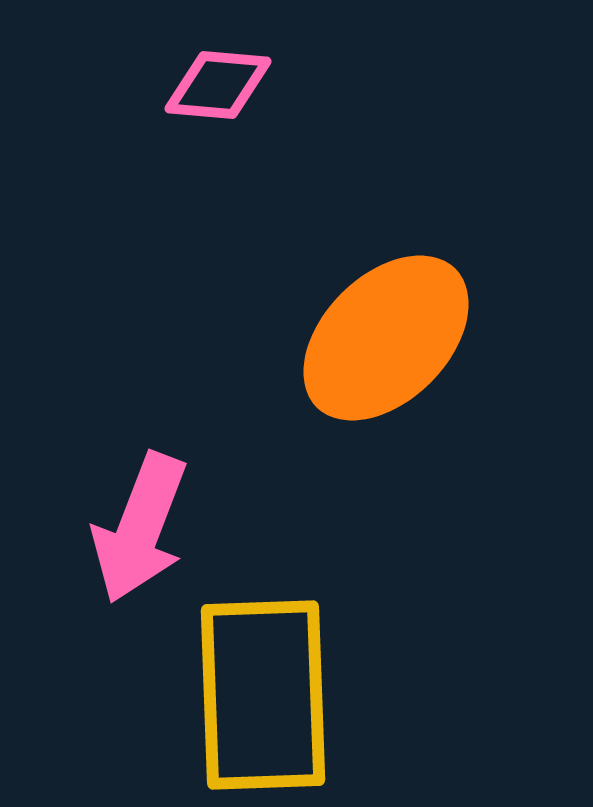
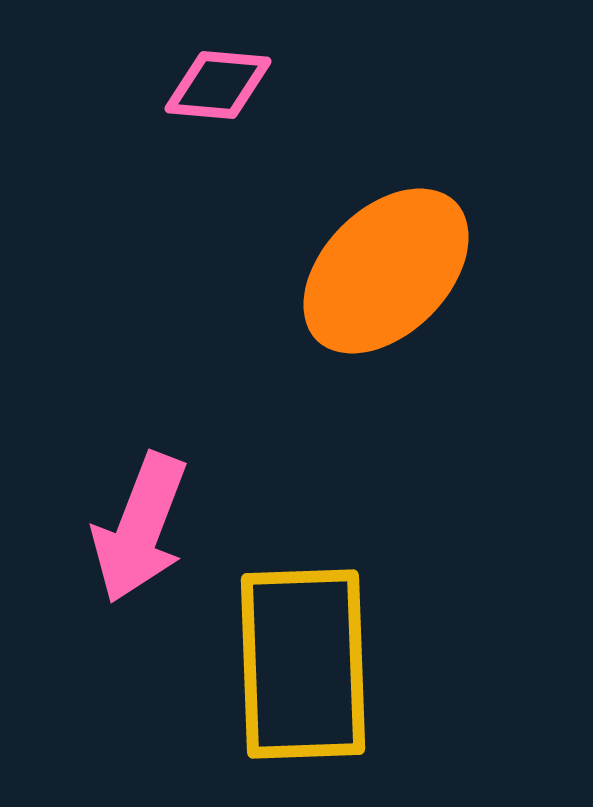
orange ellipse: moved 67 px up
yellow rectangle: moved 40 px right, 31 px up
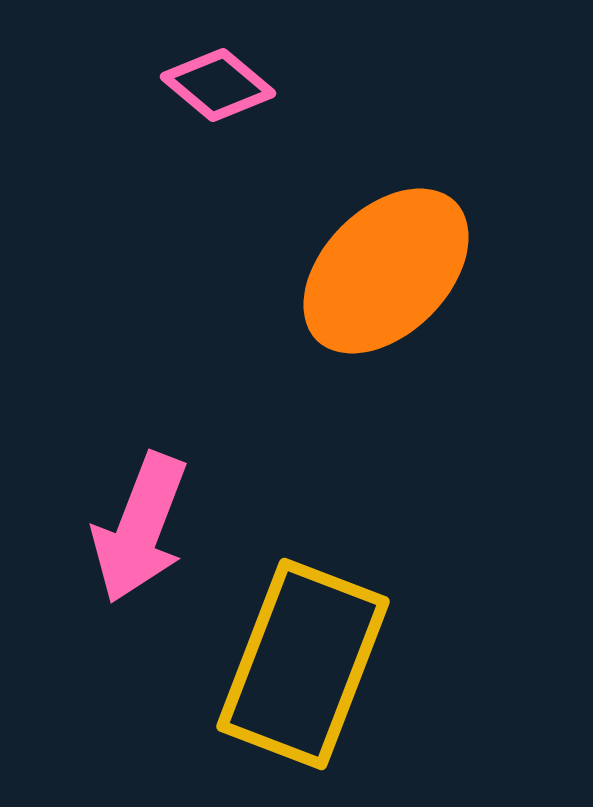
pink diamond: rotated 35 degrees clockwise
yellow rectangle: rotated 23 degrees clockwise
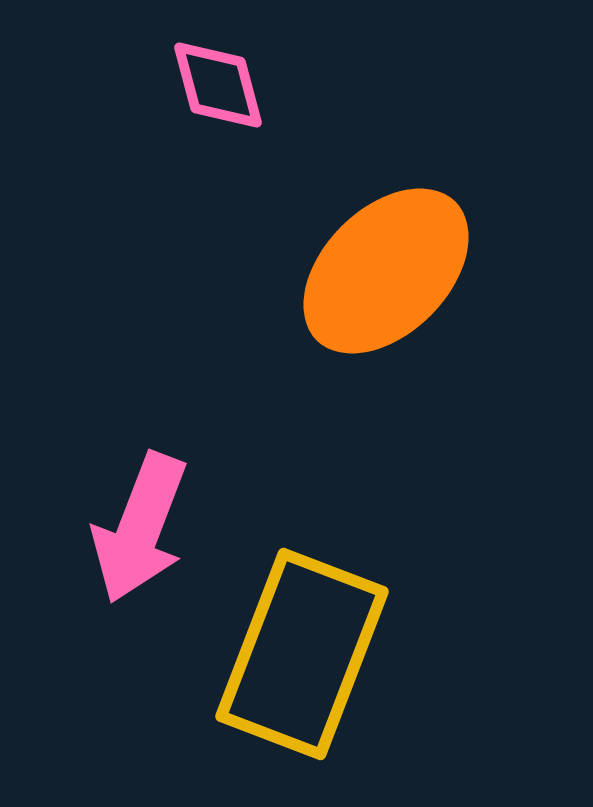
pink diamond: rotated 35 degrees clockwise
yellow rectangle: moved 1 px left, 10 px up
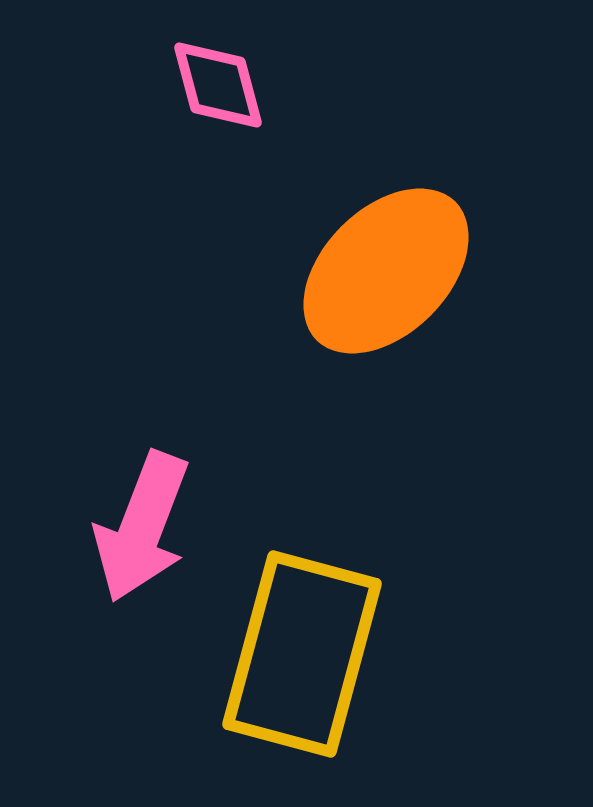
pink arrow: moved 2 px right, 1 px up
yellow rectangle: rotated 6 degrees counterclockwise
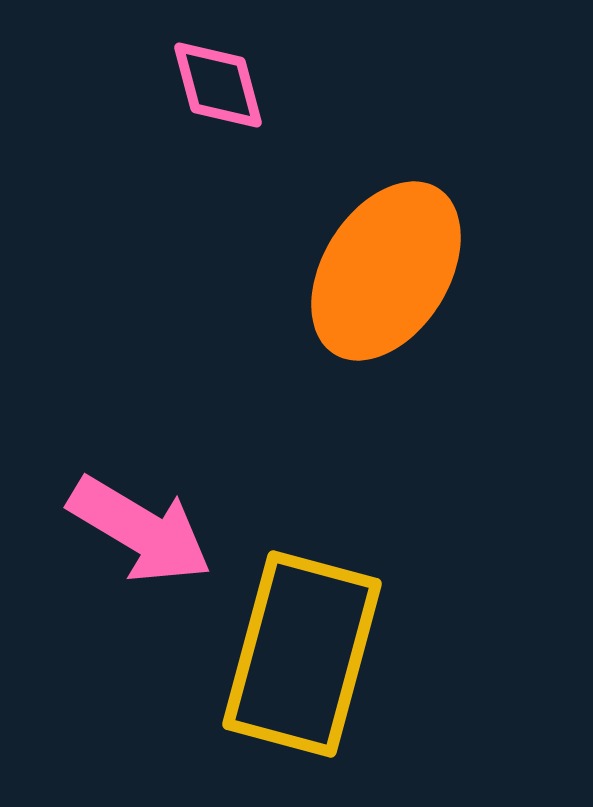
orange ellipse: rotated 13 degrees counterclockwise
pink arrow: moved 2 px left, 3 px down; rotated 80 degrees counterclockwise
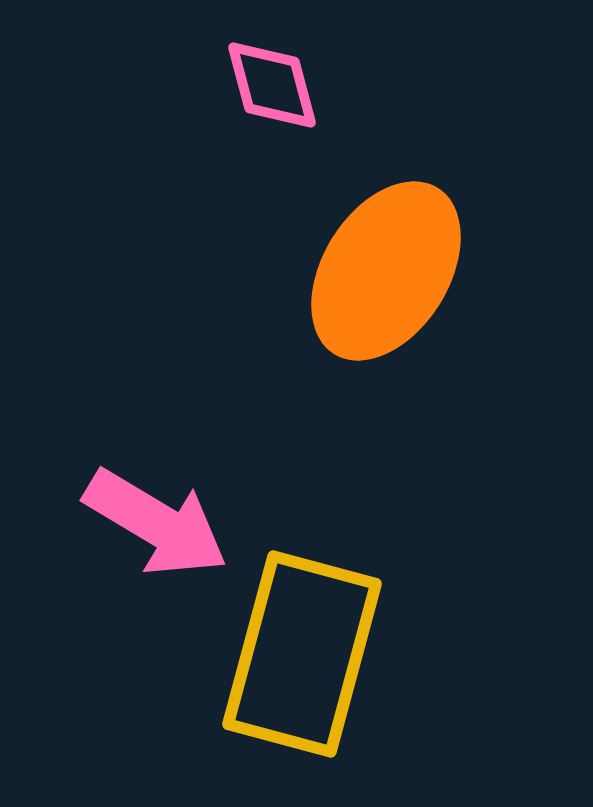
pink diamond: moved 54 px right
pink arrow: moved 16 px right, 7 px up
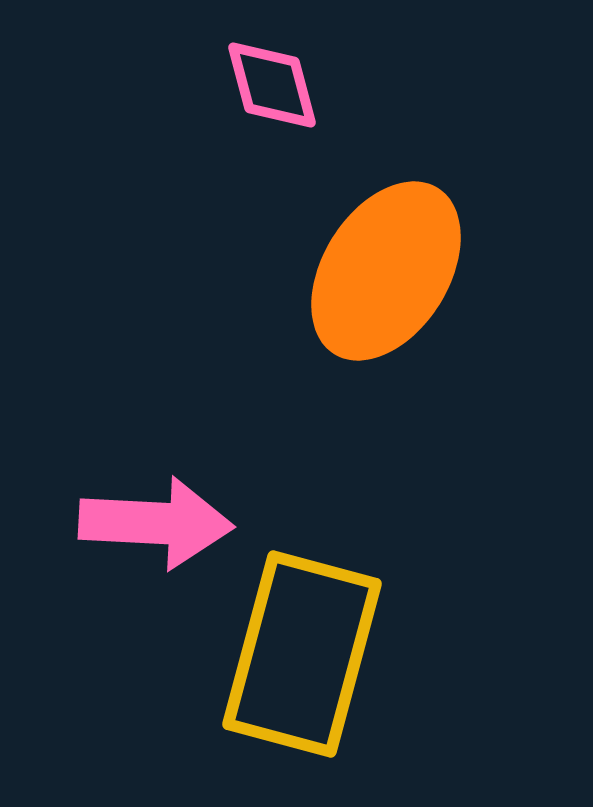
pink arrow: rotated 28 degrees counterclockwise
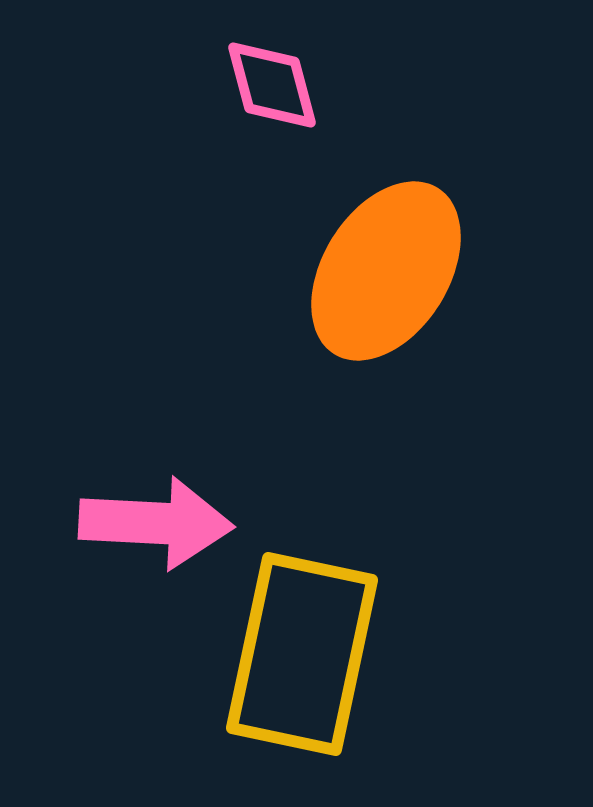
yellow rectangle: rotated 3 degrees counterclockwise
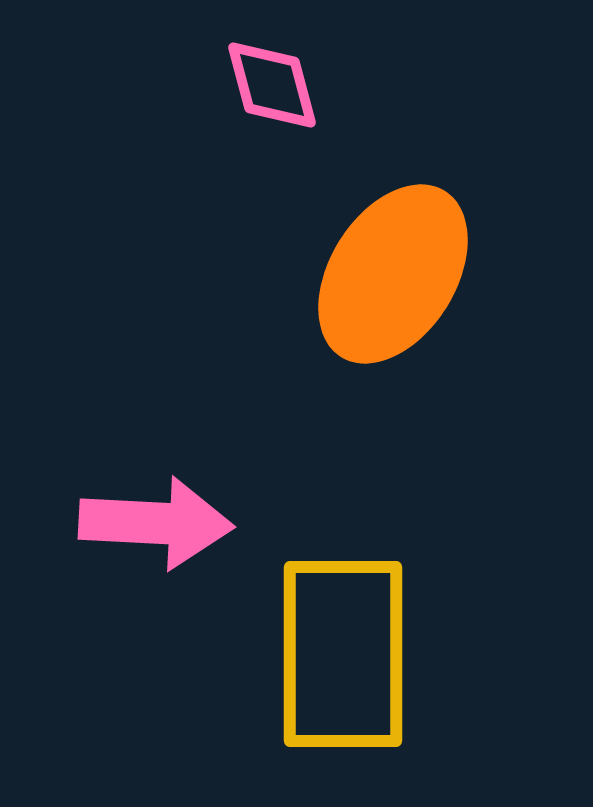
orange ellipse: moved 7 px right, 3 px down
yellow rectangle: moved 41 px right; rotated 12 degrees counterclockwise
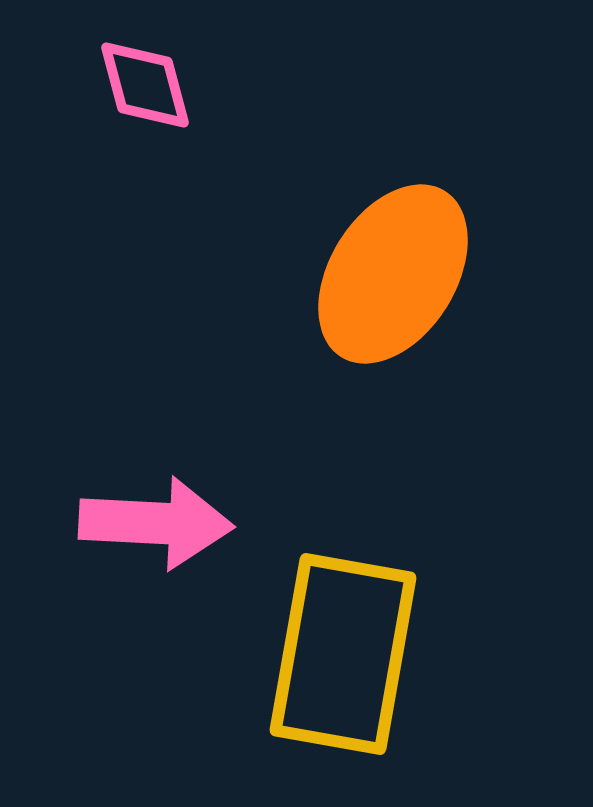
pink diamond: moved 127 px left
yellow rectangle: rotated 10 degrees clockwise
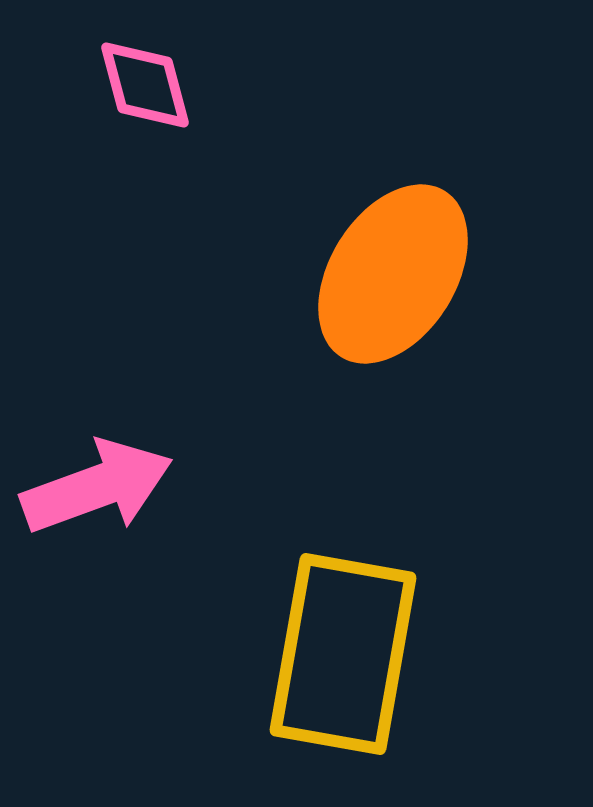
pink arrow: moved 59 px left, 36 px up; rotated 23 degrees counterclockwise
